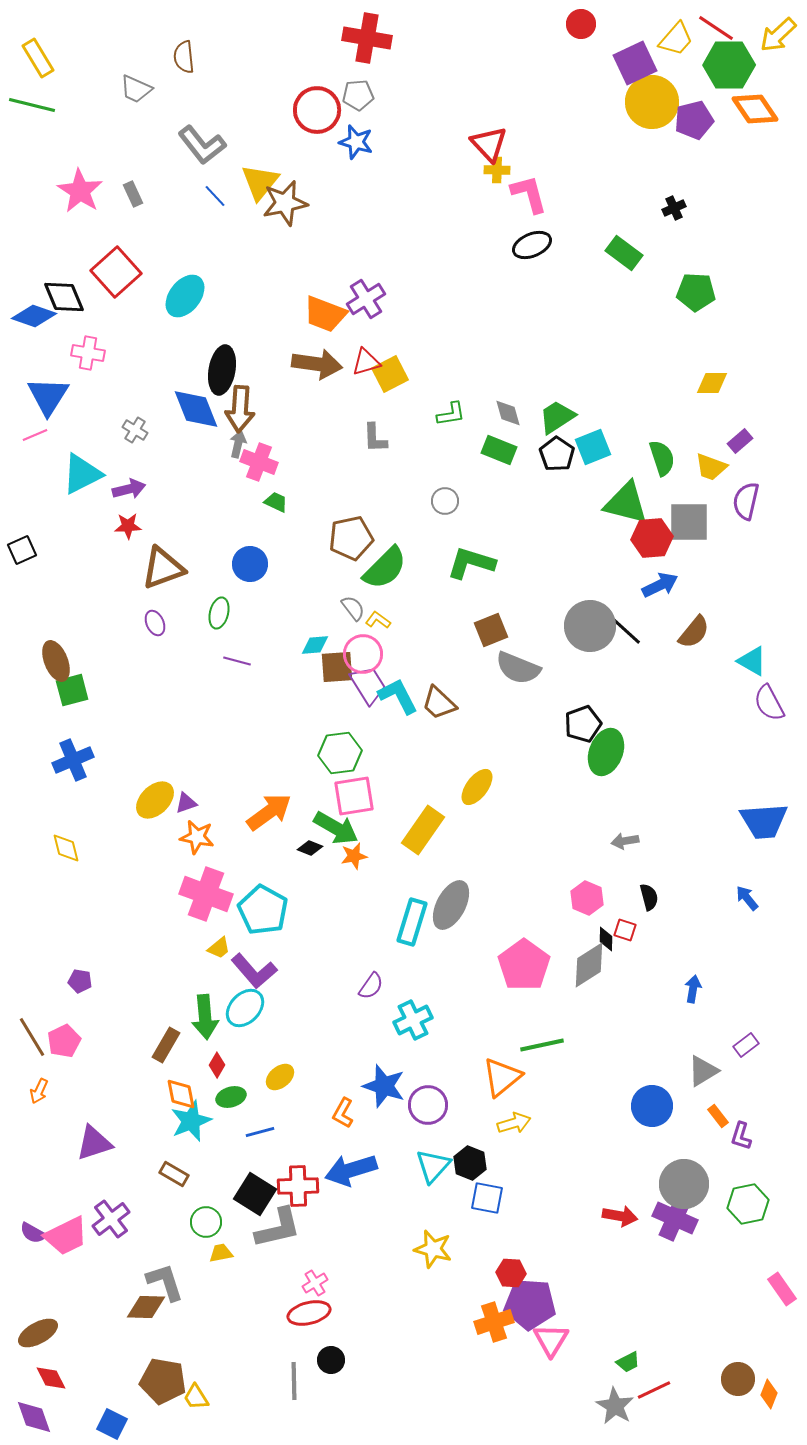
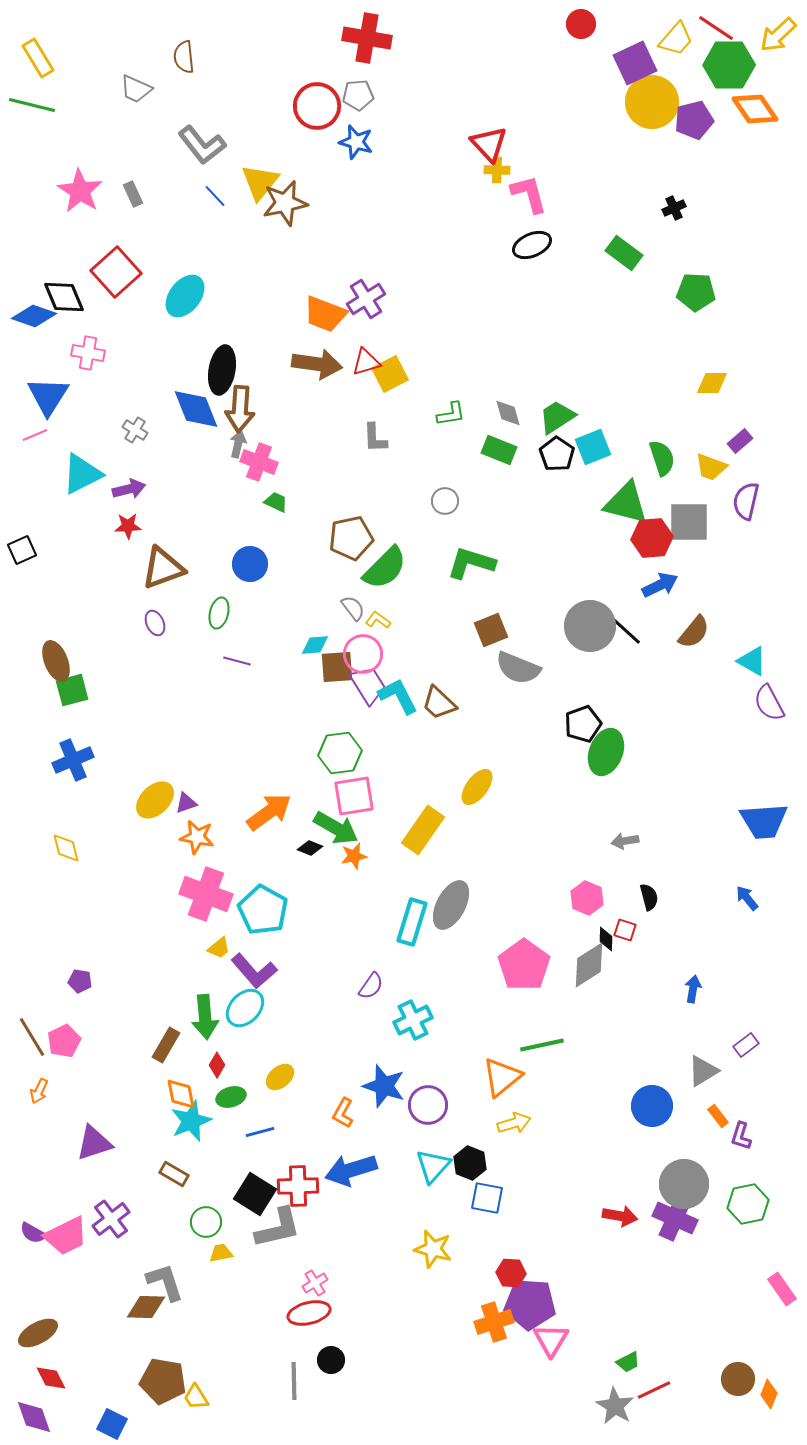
red circle at (317, 110): moved 4 px up
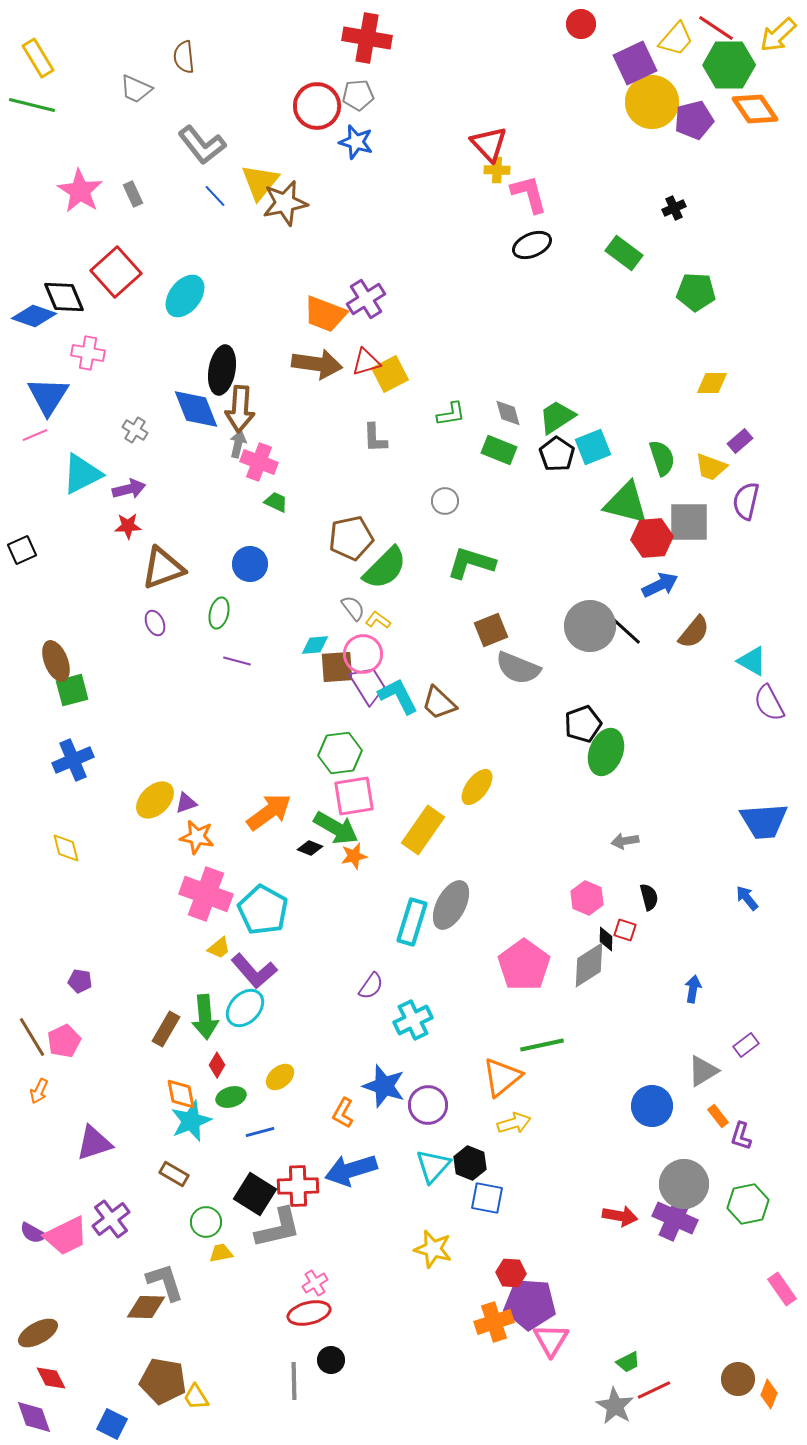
brown rectangle at (166, 1045): moved 16 px up
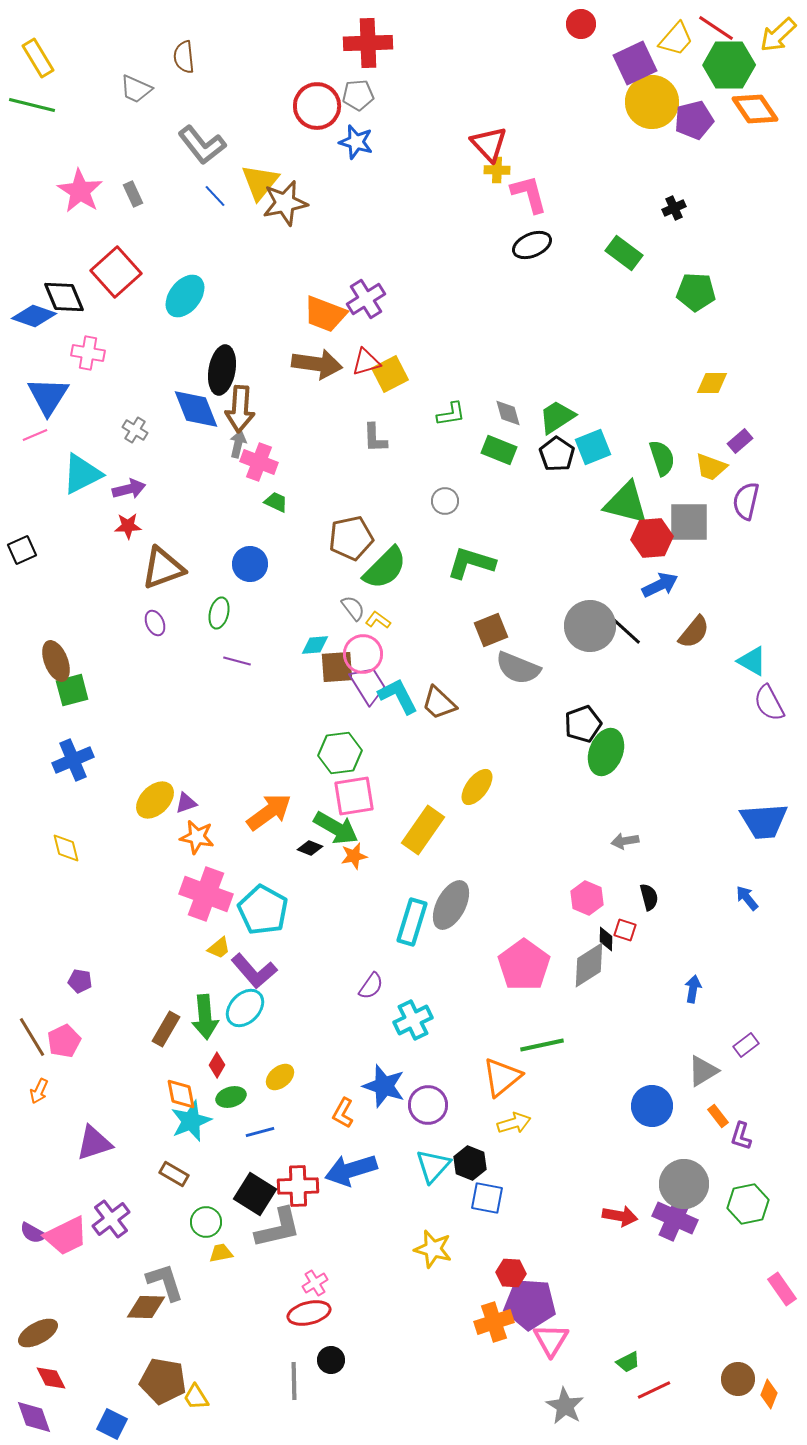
red cross at (367, 38): moved 1 px right, 5 px down; rotated 12 degrees counterclockwise
gray star at (615, 1406): moved 50 px left
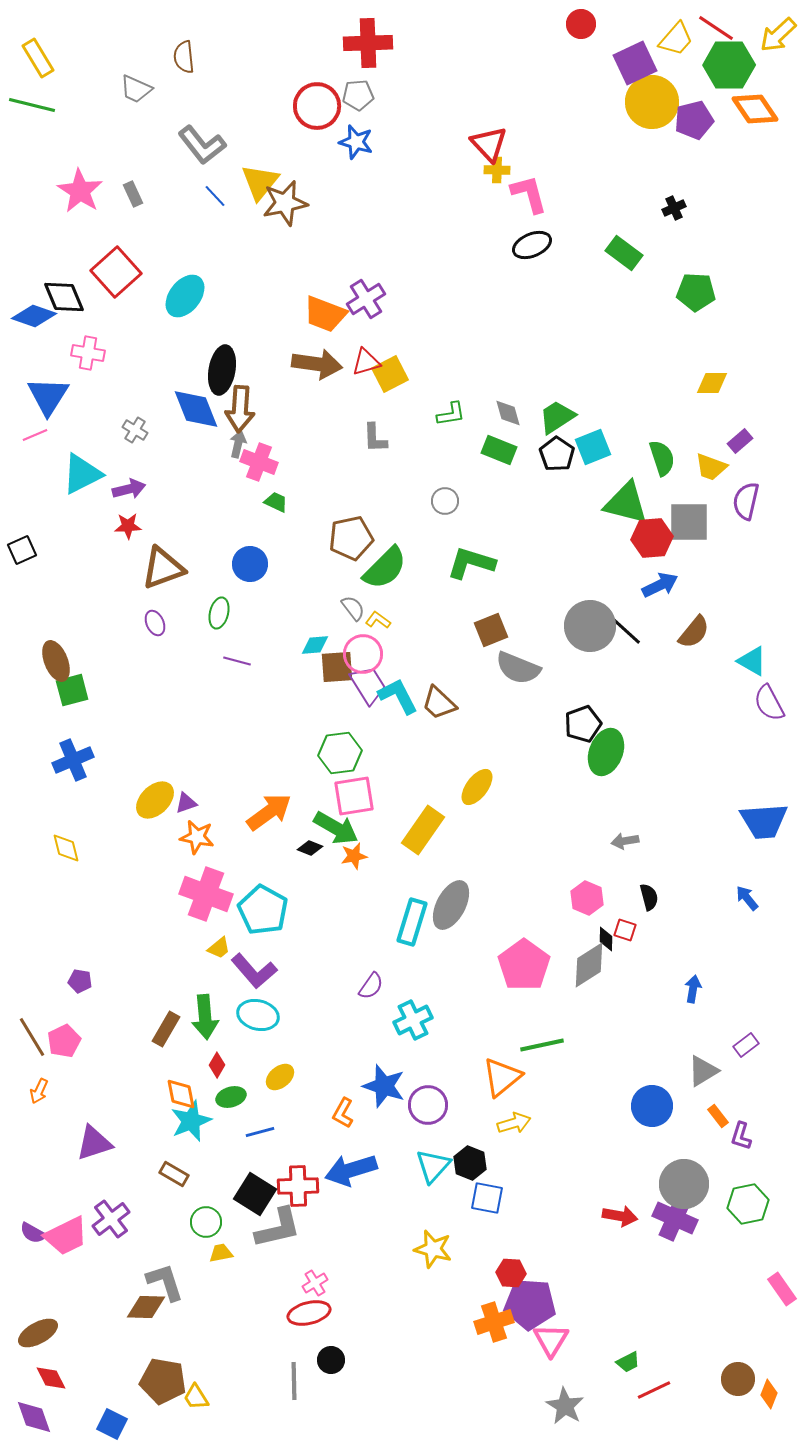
cyan ellipse at (245, 1008): moved 13 px right, 7 px down; rotated 60 degrees clockwise
